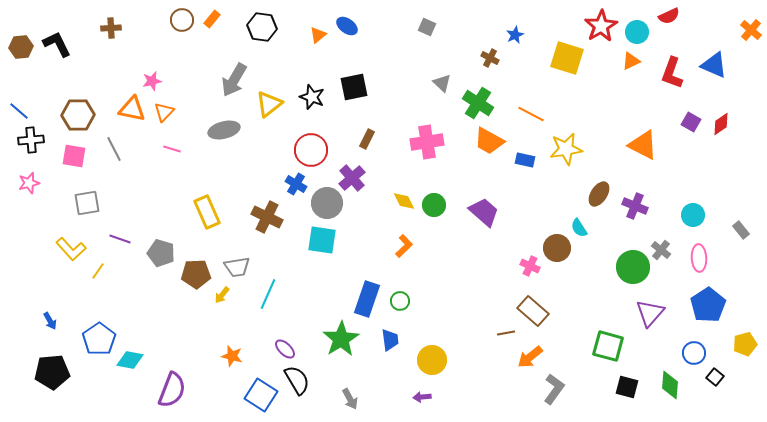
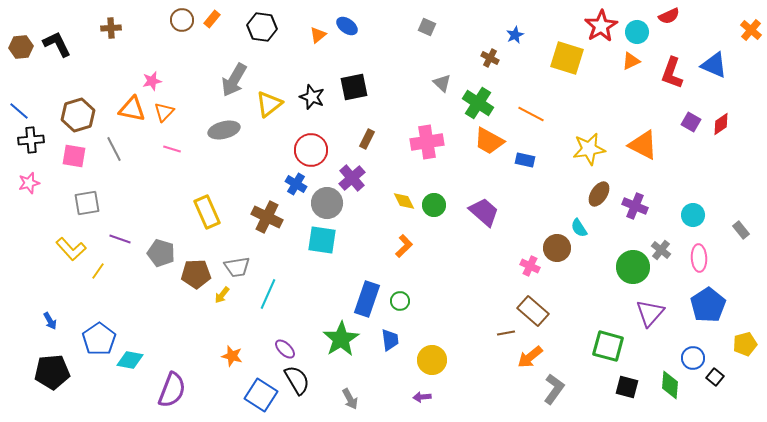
brown hexagon at (78, 115): rotated 16 degrees counterclockwise
yellow star at (566, 149): moved 23 px right
blue circle at (694, 353): moved 1 px left, 5 px down
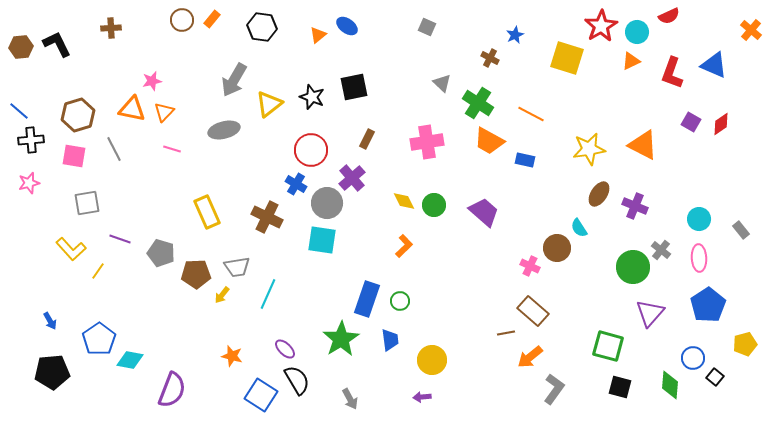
cyan circle at (693, 215): moved 6 px right, 4 px down
black square at (627, 387): moved 7 px left
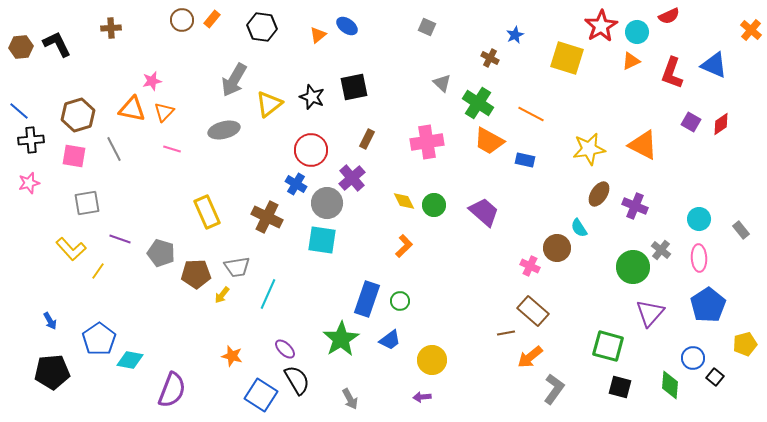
blue trapezoid at (390, 340): rotated 60 degrees clockwise
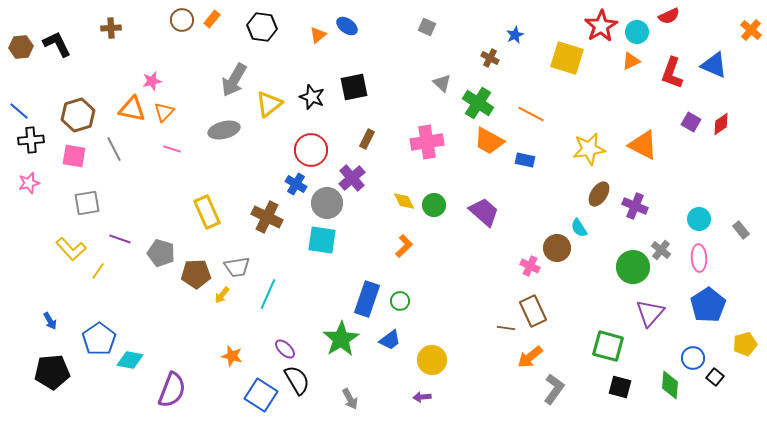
brown rectangle at (533, 311): rotated 24 degrees clockwise
brown line at (506, 333): moved 5 px up; rotated 18 degrees clockwise
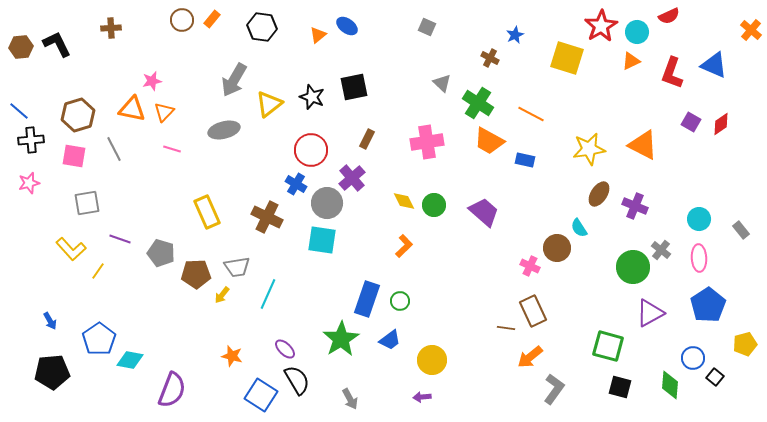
purple triangle at (650, 313): rotated 20 degrees clockwise
